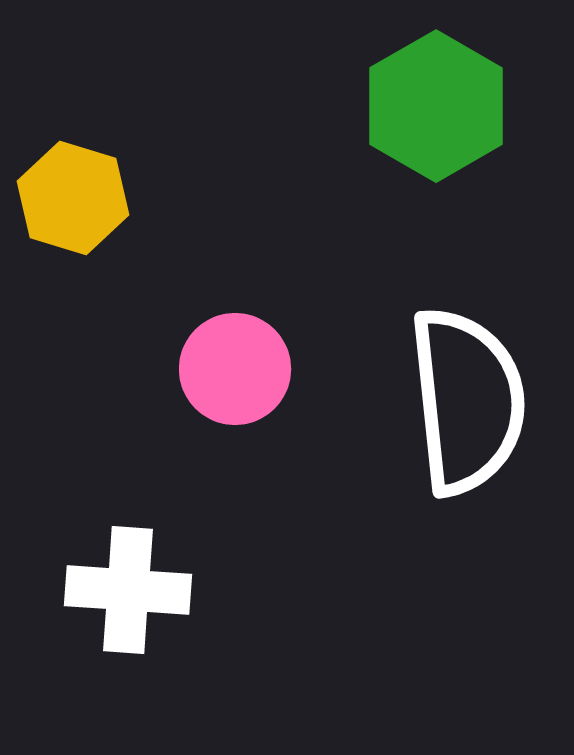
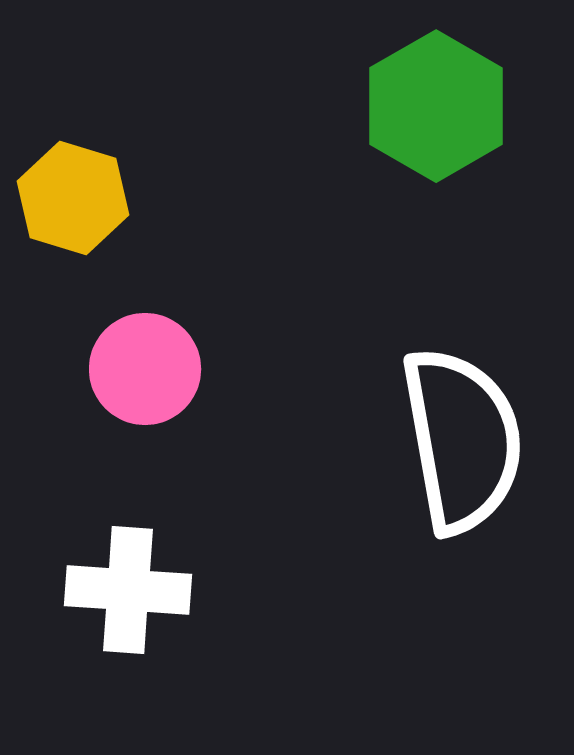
pink circle: moved 90 px left
white semicircle: moved 5 px left, 39 px down; rotated 4 degrees counterclockwise
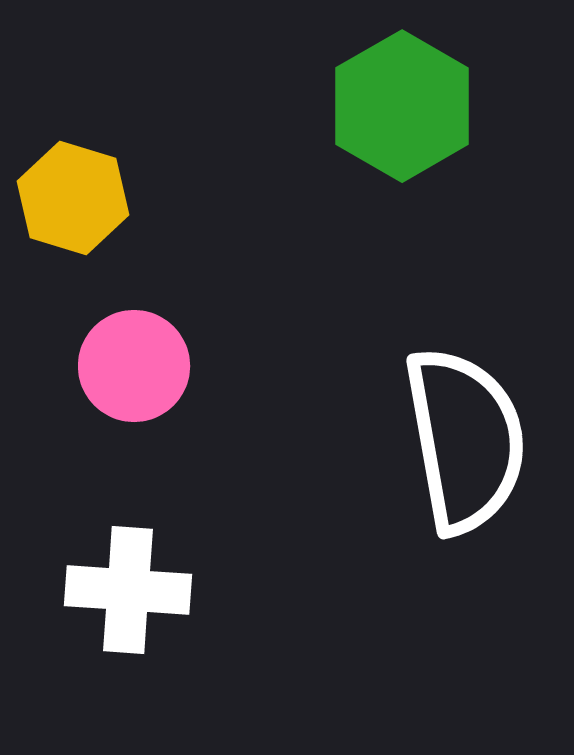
green hexagon: moved 34 px left
pink circle: moved 11 px left, 3 px up
white semicircle: moved 3 px right
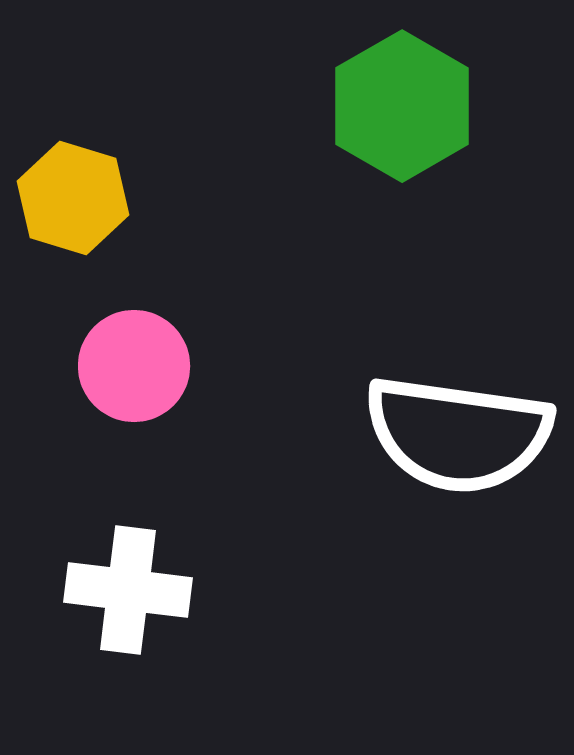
white semicircle: moved 7 px left, 6 px up; rotated 108 degrees clockwise
white cross: rotated 3 degrees clockwise
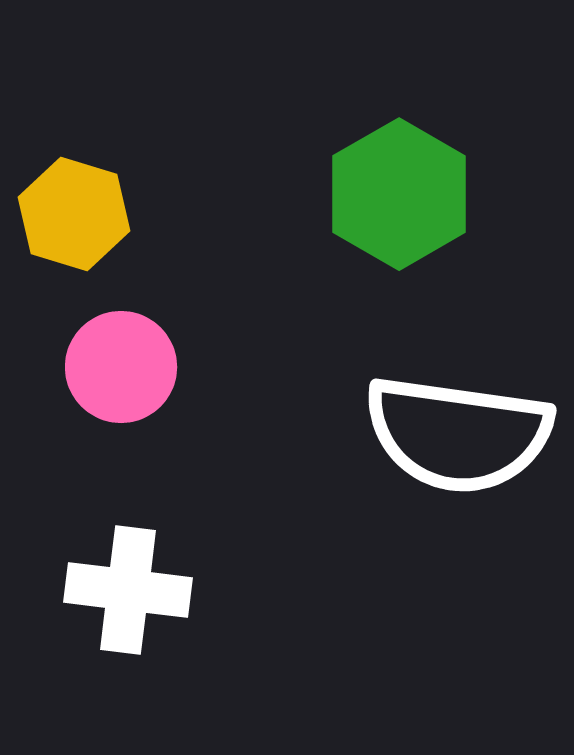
green hexagon: moved 3 px left, 88 px down
yellow hexagon: moved 1 px right, 16 px down
pink circle: moved 13 px left, 1 px down
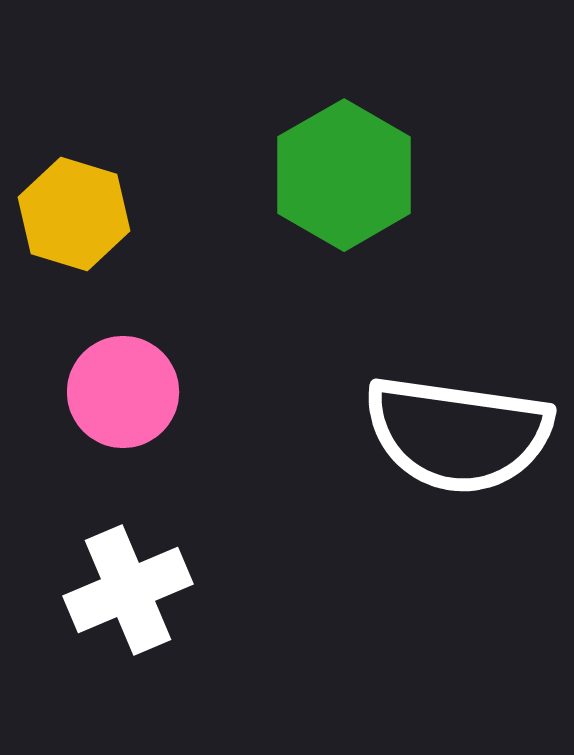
green hexagon: moved 55 px left, 19 px up
pink circle: moved 2 px right, 25 px down
white cross: rotated 30 degrees counterclockwise
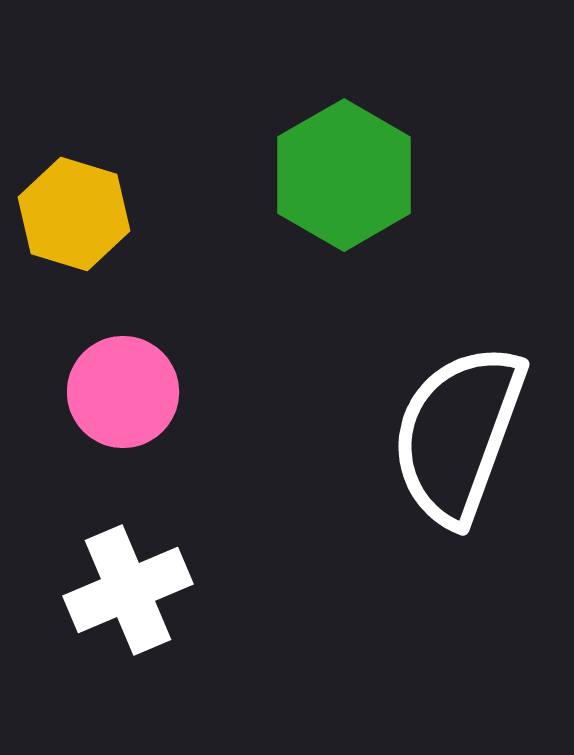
white semicircle: rotated 102 degrees clockwise
